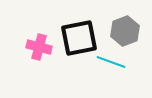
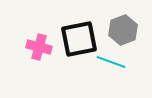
gray hexagon: moved 2 px left, 1 px up
black square: moved 1 px down
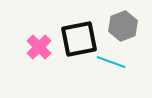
gray hexagon: moved 4 px up
pink cross: rotated 30 degrees clockwise
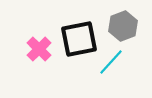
pink cross: moved 2 px down
cyan line: rotated 68 degrees counterclockwise
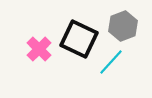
black square: rotated 36 degrees clockwise
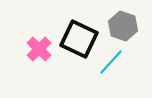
gray hexagon: rotated 20 degrees counterclockwise
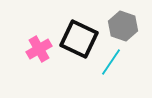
pink cross: rotated 15 degrees clockwise
cyan line: rotated 8 degrees counterclockwise
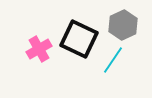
gray hexagon: moved 1 px up; rotated 16 degrees clockwise
cyan line: moved 2 px right, 2 px up
